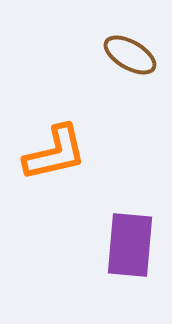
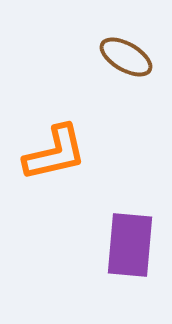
brown ellipse: moved 4 px left, 2 px down
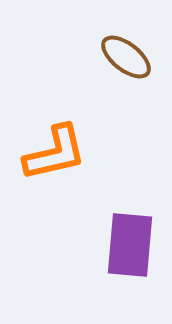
brown ellipse: rotated 8 degrees clockwise
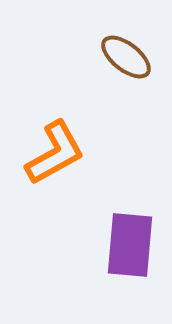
orange L-shape: rotated 16 degrees counterclockwise
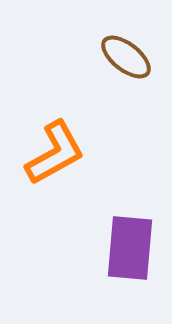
purple rectangle: moved 3 px down
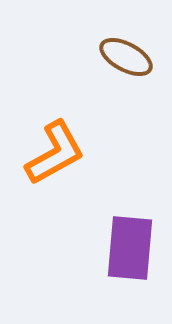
brown ellipse: rotated 10 degrees counterclockwise
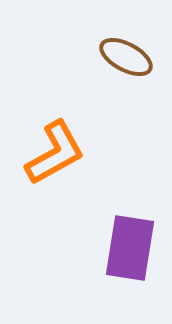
purple rectangle: rotated 4 degrees clockwise
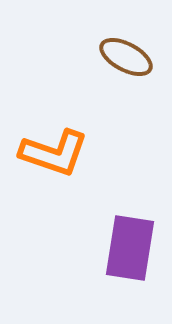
orange L-shape: moved 1 px left; rotated 48 degrees clockwise
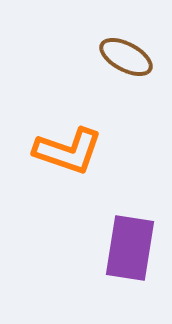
orange L-shape: moved 14 px right, 2 px up
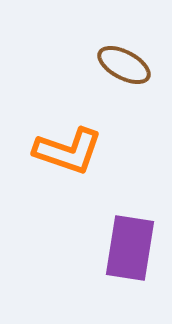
brown ellipse: moved 2 px left, 8 px down
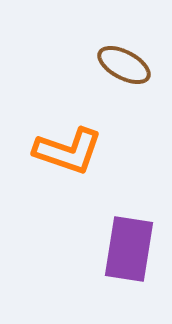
purple rectangle: moved 1 px left, 1 px down
